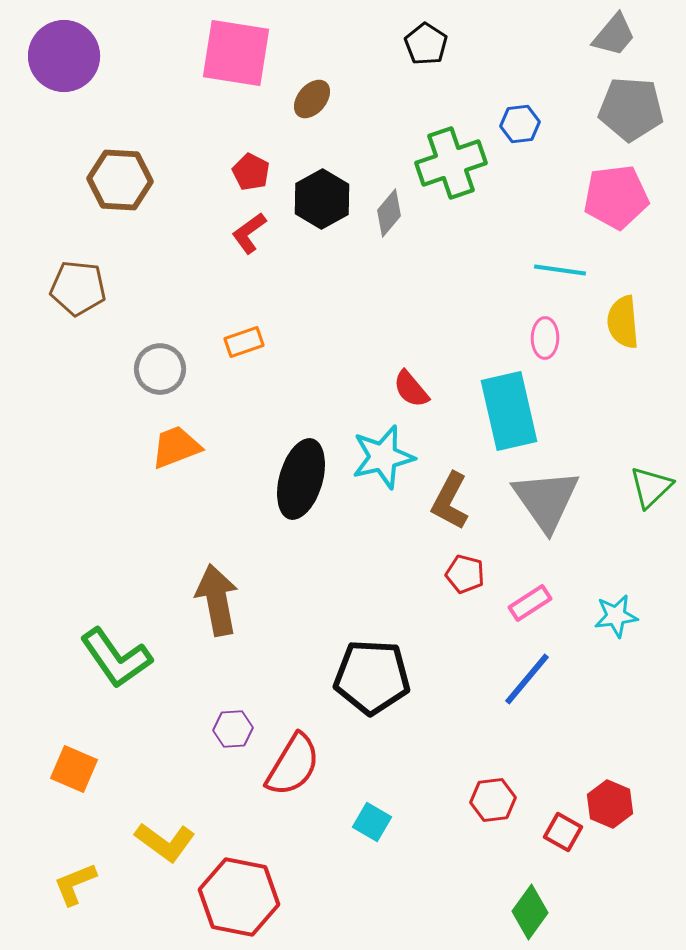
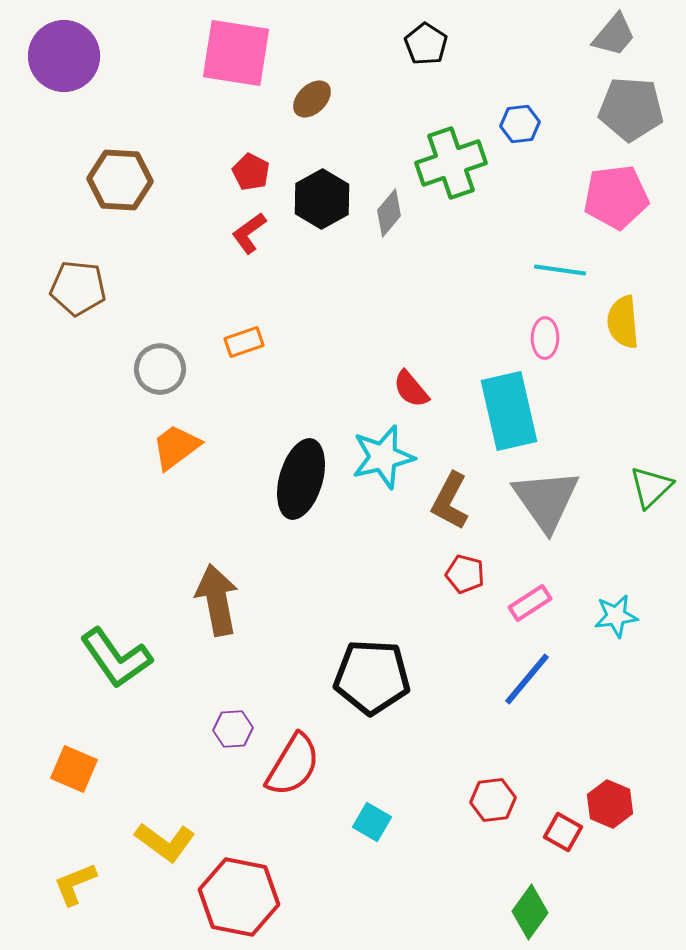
brown ellipse at (312, 99): rotated 6 degrees clockwise
orange trapezoid at (176, 447): rotated 16 degrees counterclockwise
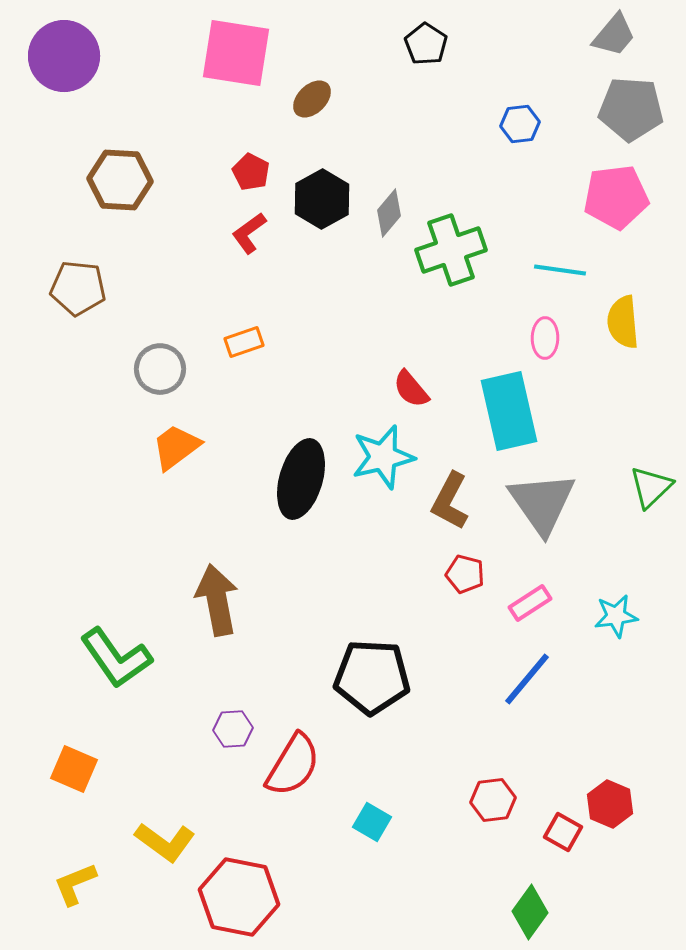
green cross at (451, 163): moved 87 px down
gray triangle at (546, 500): moved 4 px left, 3 px down
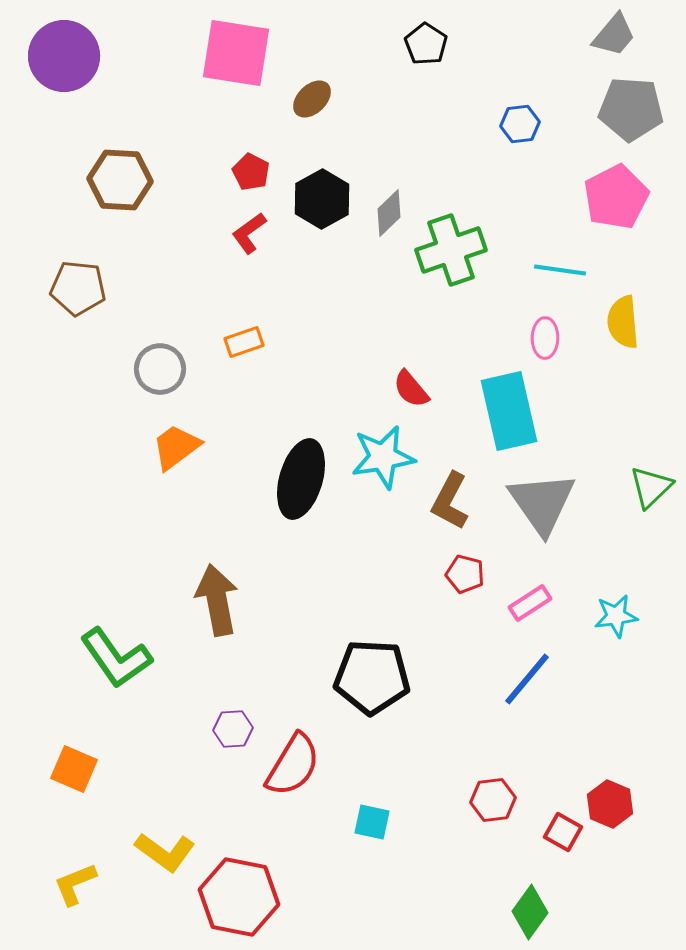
pink pentagon at (616, 197): rotated 20 degrees counterclockwise
gray diamond at (389, 213): rotated 6 degrees clockwise
cyan star at (383, 457): rotated 4 degrees clockwise
cyan square at (372, 822): rotated 18 degrees counterclockwise
yellow L-shape at (165, 842): moved 10 px down
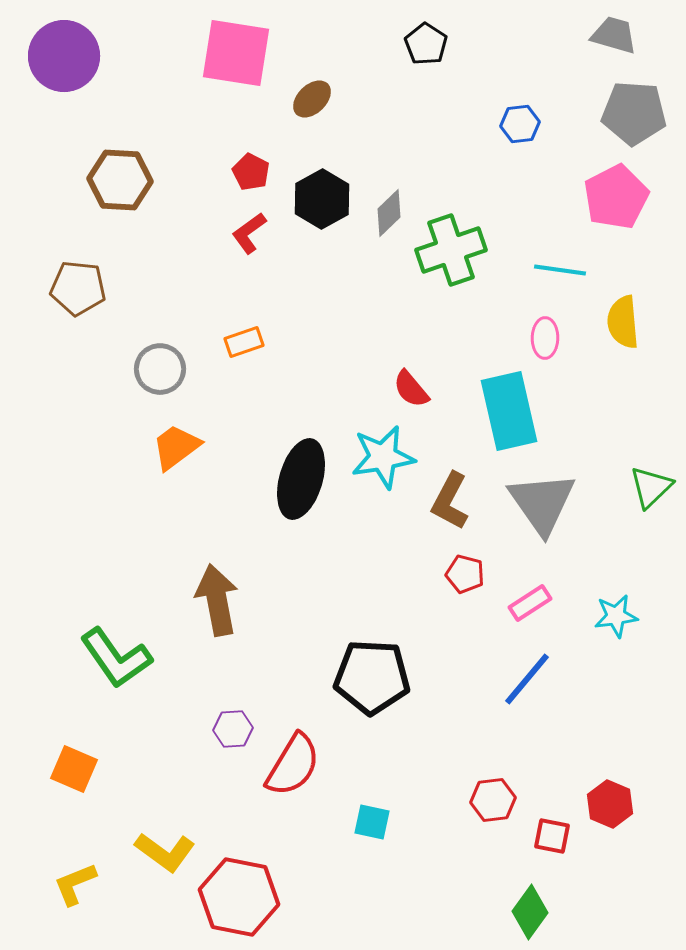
gray trapezoid at (614, 35): rotated 114 degrees counterclockwise
gray pentagon at (631, 109): moved 3 px right, 4 px down
red square at (563, 832): moved 11 px left, 4 px down; rotated 18 degrees counterclockwise
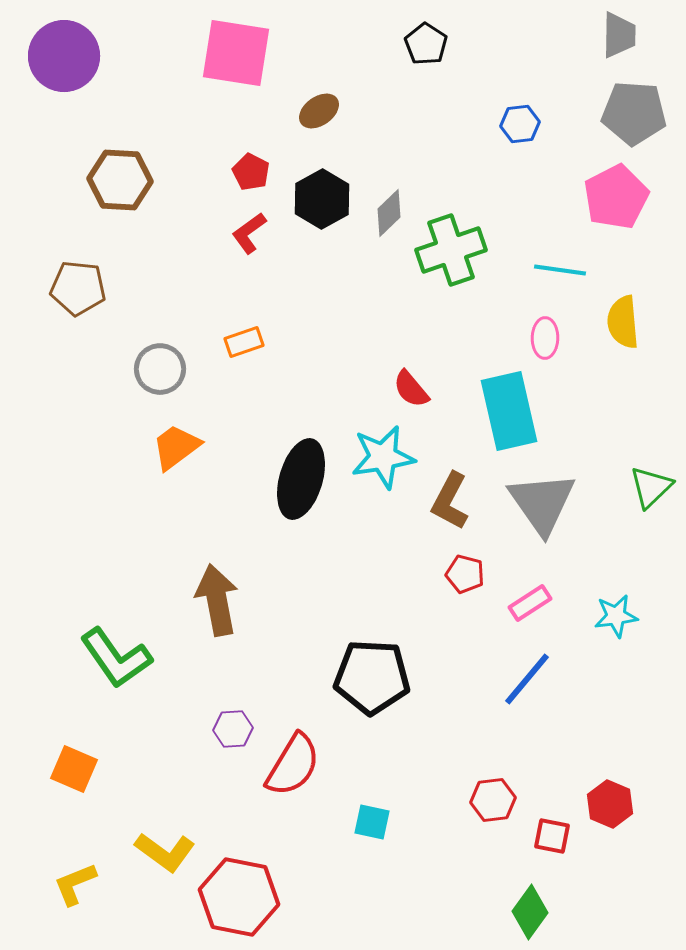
gray trapezoid at (614, 35): moved 5 px right; rotated 75 degrees clockwise
brown ellipse at (312, 99): moved 7 px right, 12 px down; rotated 9 degrees clockwise
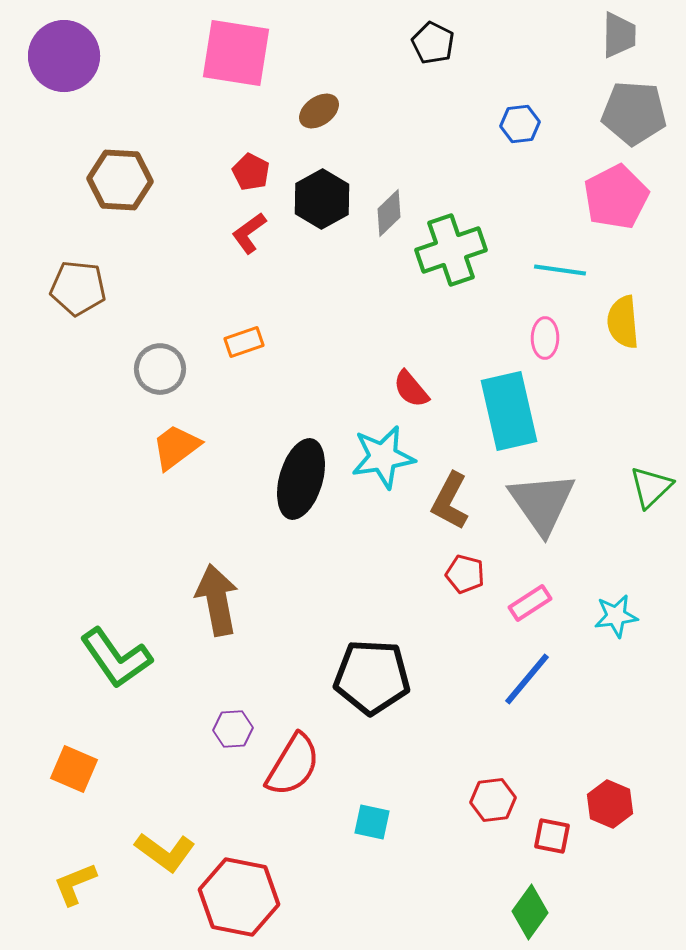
black pentagon at (426, 44): moved 7 px right, 1 px up; rotated 6 degrees counterclockwise
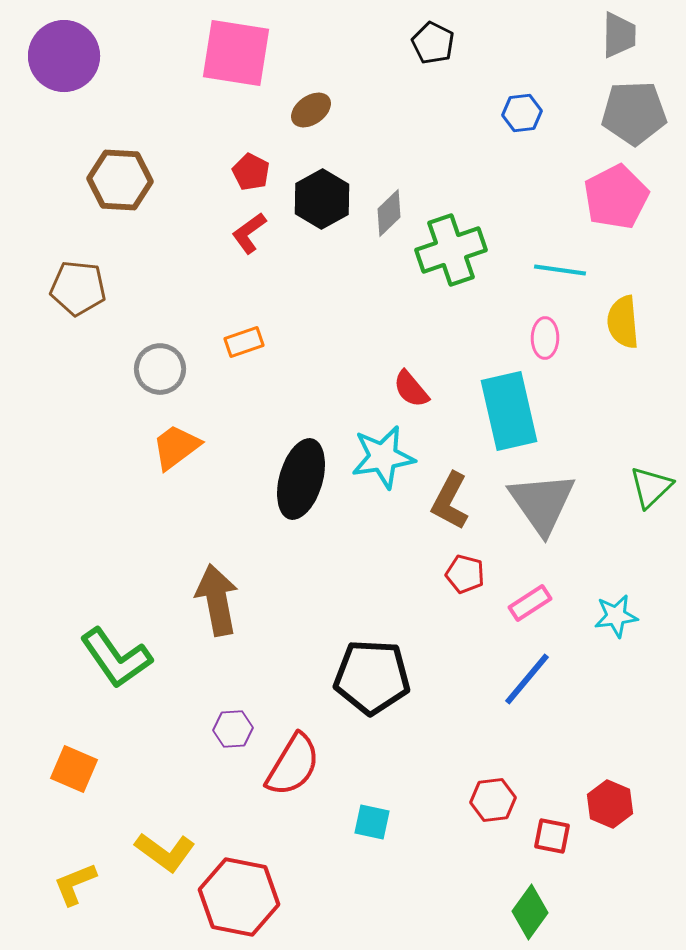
brown ellipse at (319, 111): moved 8 px left, 1 px up
gray pentagon at (634, 113): rotated 6 degrees counterclockwise
blue hexagon at (520, 124): moved 2 px right, 11 px up
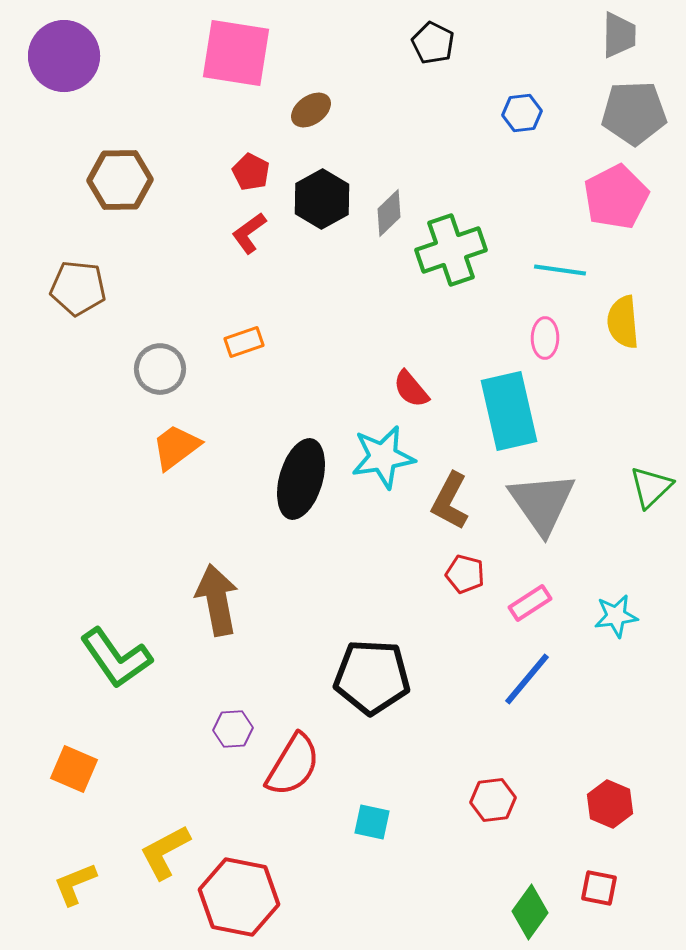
brown hexagon at (120, 180): rotated 4 degrees counterclockwise
red square at (552, 836): moved 47 px right, 52 px down
yellow L-shape at (165, 852): rotated 116 degrees clockwise
